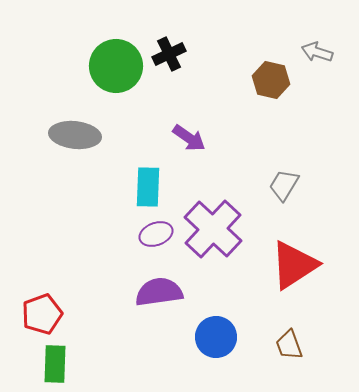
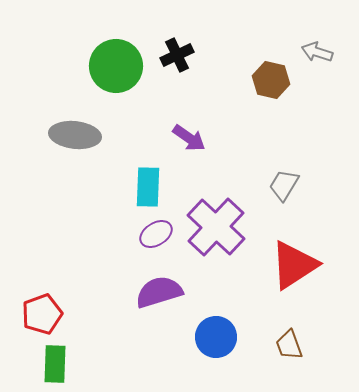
black cross: moved 8 px right, 1 px down
purple cross: moved 3 px right, 2 px up
purple ellipse: rotated 12 degrees counterclockwise
purple semicircle: rotated 9 degrees counterclockwise
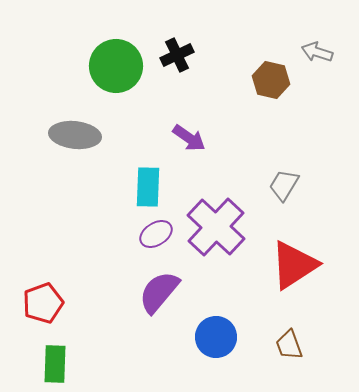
purple semicircle: rotated 33 degrees counterclockwise
red pentagon: moved 1 px right, 11 px up
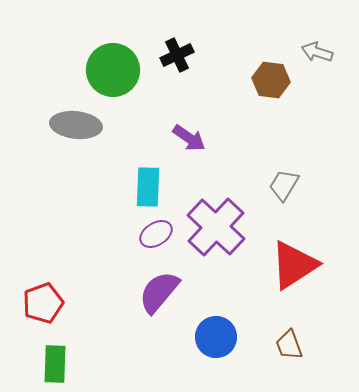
green circle: moved 3 px left, 4 px down
brown hexagon: rotated 6 degrees counterclockwise
gray ellipse: moved 1 px right, 10 px up
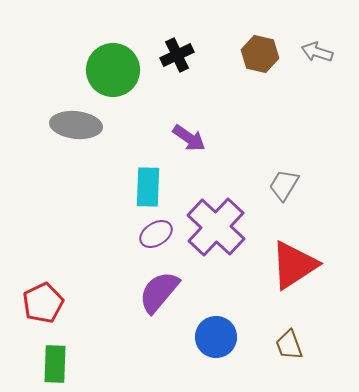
brown hexagon: moved 11 px left, 26 px up; rotated 6 degrees clockwise
red pentagon: rotated 6 degrees counterclockwise
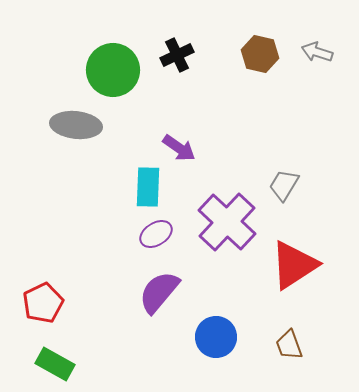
purple arrow: moved 10 px left, 10 px down
purple cross: moved 11 px right, 5 px up
green rectangle: rotated 63 degrees counterclockwise
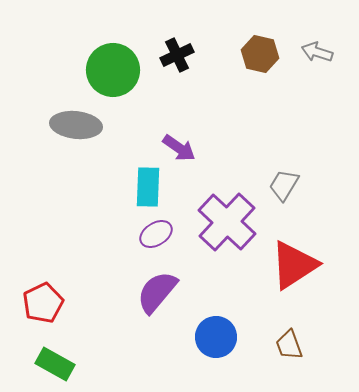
purple semicircle: moved 2 px left
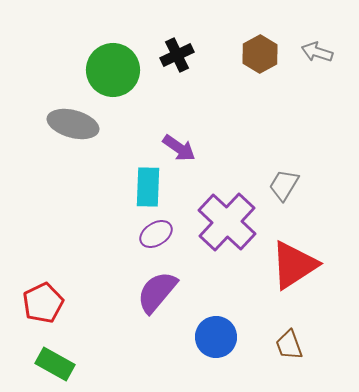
brown hexagon: rotated 18 degrees clockwise
gray ellipse: moved 3 px left, 1 px up; rotated 9 degrees clockwise
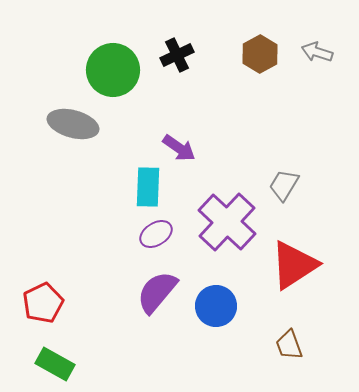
blue circle: moved 31 px up
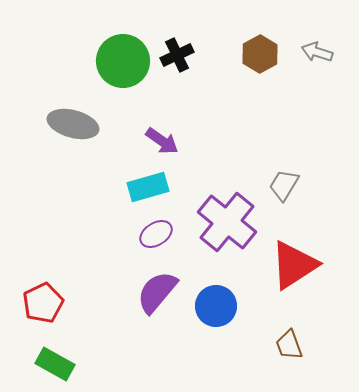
green circle: moved 10 px right, 9 px up
purple arrow: moved 17 px left, 7 px up
cyan rectangle: rotated 72 degrees clockwise
purple cross: rotated 4 degrees counterclockwise
